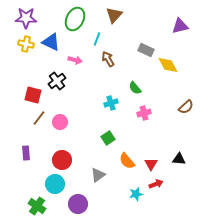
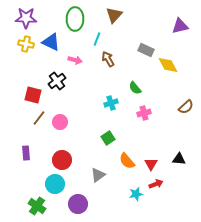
green ellipse: rotated 25 degrees counterclockwise
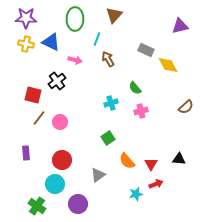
pink cross: moved 3 px left, 2 px up
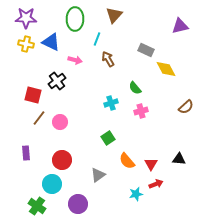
yellow diamond: moved 2 px left, 4 px down
cyan circle: moved 3 px left
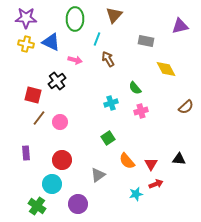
gray rectangle: moved 9 px up; rotated 14 degrees counterclockwise
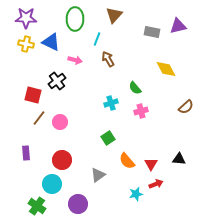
purple triangle: moved 2 px left
gray rectangle: moved 6 px right, 9 px up
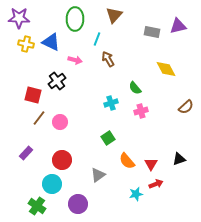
purple star: moved 7 px left
purple rectangle: rotated 48 degrees clockwise
black triangle: rotated 24 degrees counterclockwise
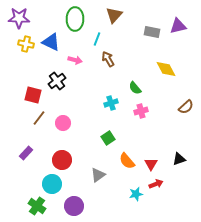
pink circle: moved 3 px right, 1 px down
purple circle: moved 4 px left, 2 px down
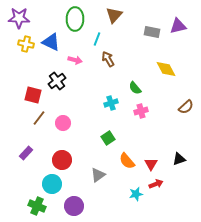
green cross: rotated 12 degrees counterclockwise
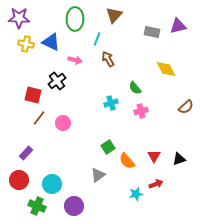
green square: moved 9 px down
red circle: moved 43 px left, 20 px down
red triangle: moved 3 px right, 8 px up
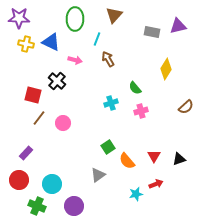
yellow diamond: rotated 60 degrees clockwise
black cross: rotated 12 degrees counterclockwise
